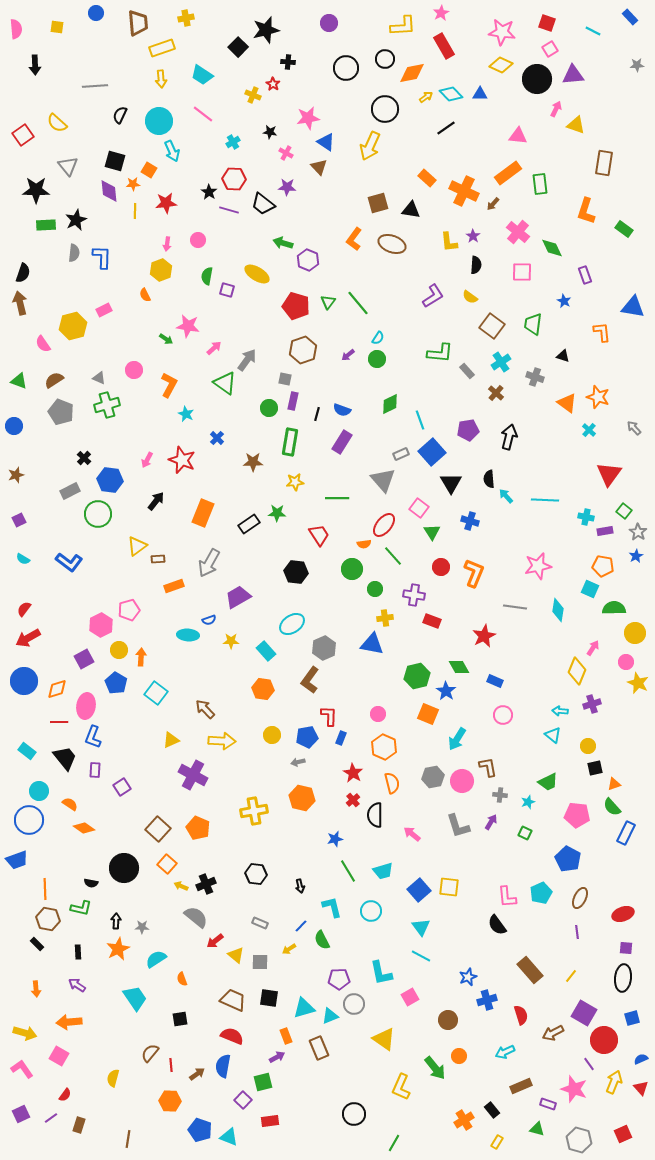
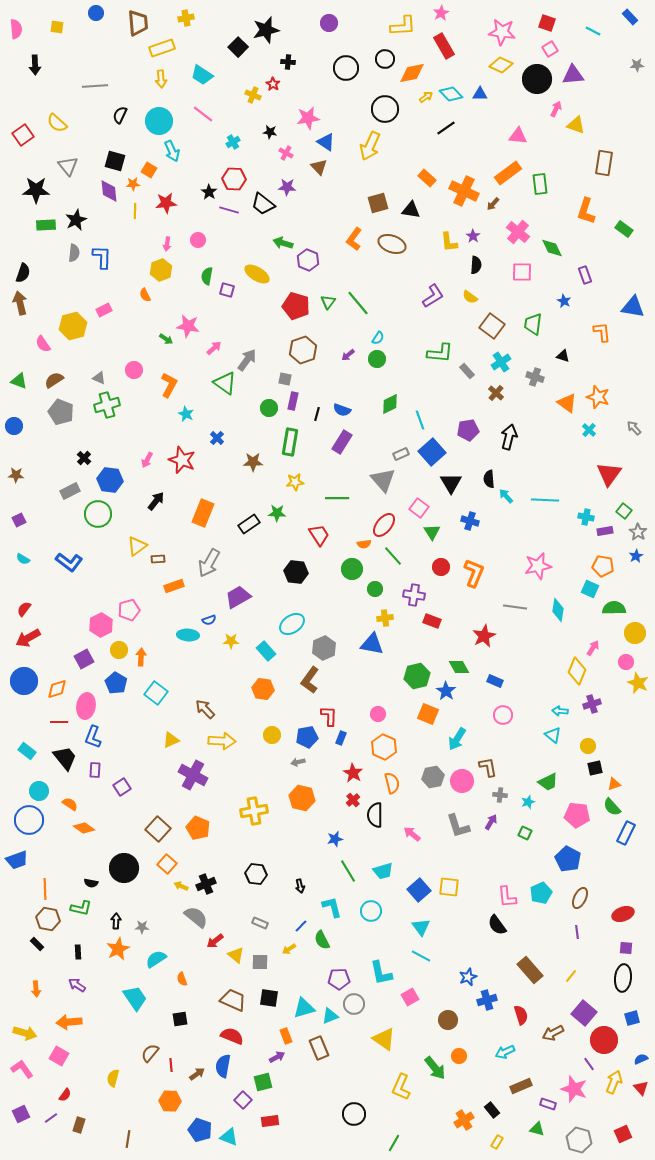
brown star at (16, 475): rotated 21 degrees clockwise
purple square at (584, 1013): rotated 10 degrees clockwise
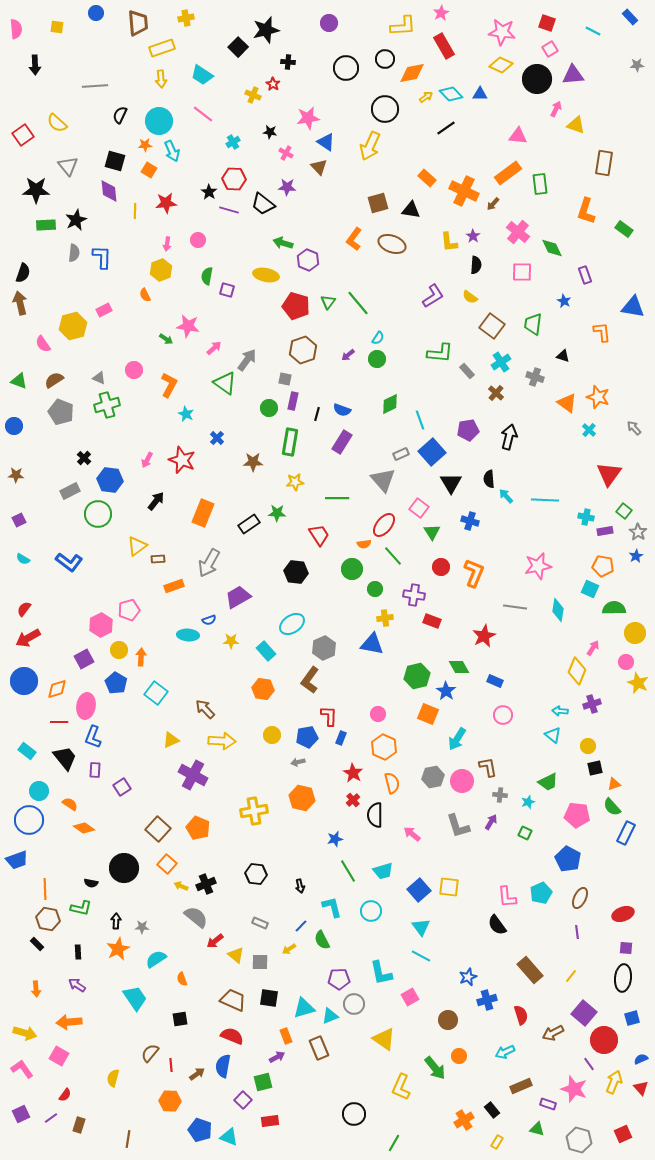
orange star at (133, 184): moved 12 px right, 39 px up
yellow ellipse at (257, 274): moved 9 px right, 1 px down; rotated 20 degrees counterclockwise
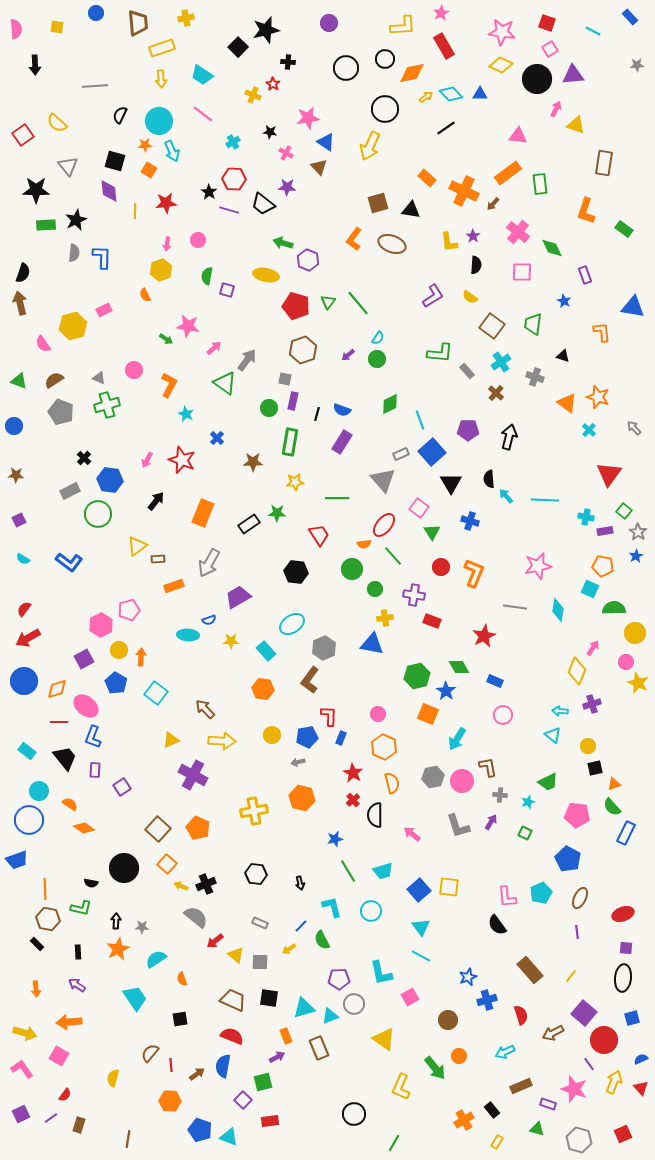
purple pentagon at (468, 430): rotated 10 degrees clockwise
pink ellipse at (86, 706): rotated 60 degrees counterclockwise
black arrow at (300, 886): moved 3 px up
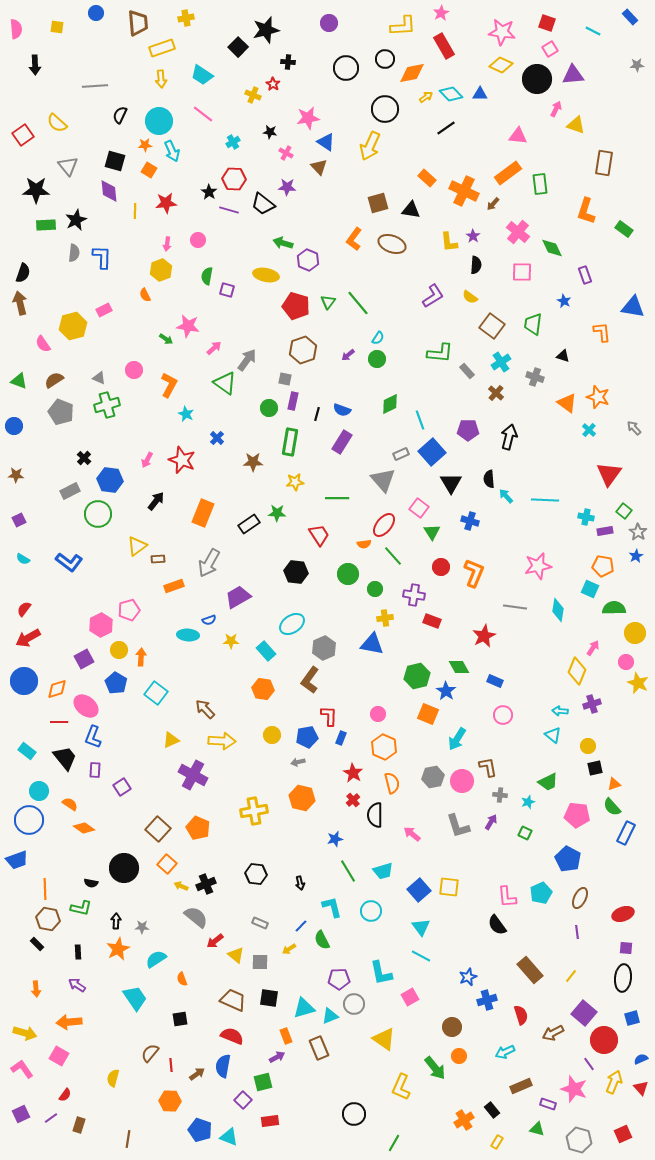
green circle at (352, 569): moved 4 px left, 5 px down
brown circle at (448, 1020): moved 4 px right, 7 px down
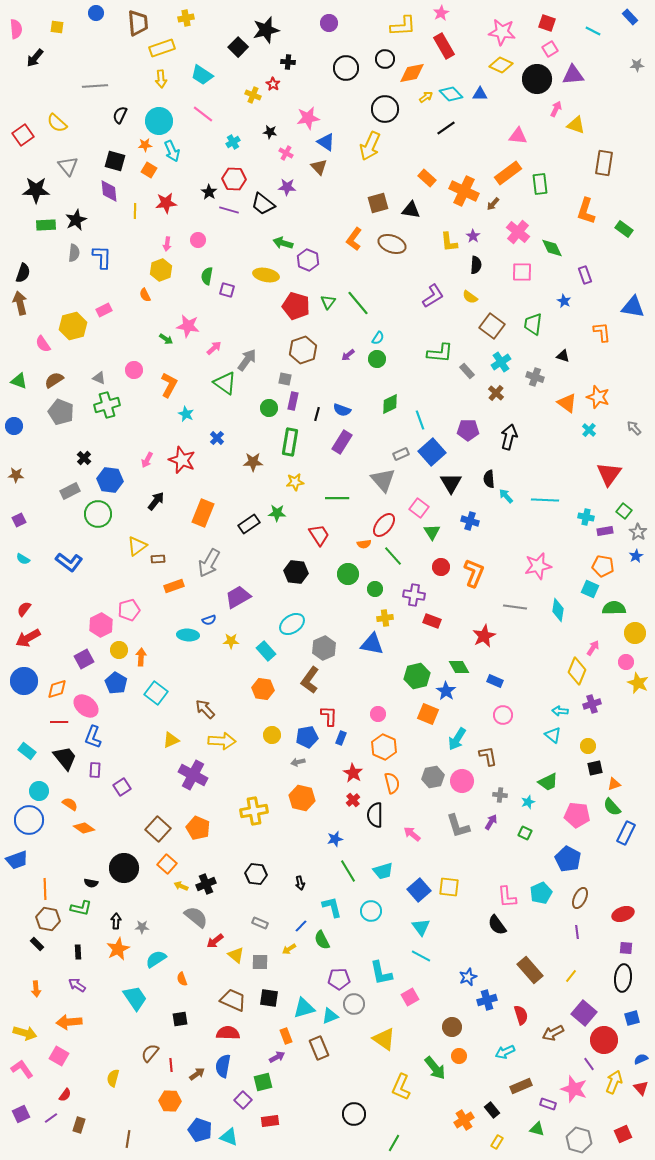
black arrow at (35, 65): moved 7 px up; rotated 42 degrees clockwise
brown L-shape at (488, 767): moved 11 px up
red semicircle at (232, 1036): moved 4 px left, 3 px up; rotated 20 degrees counterclockwise
